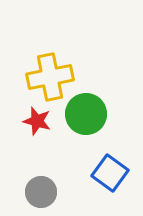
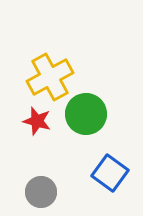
yellow cross: rotated 18 degrees counterclockwise
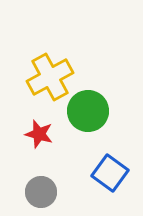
green circle: moved 2 px right, 3 px up
red star: moved 2 px right, 13 px down
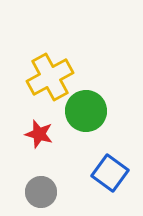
green circle: moved 2 px left
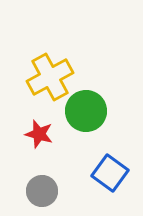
gray circle: moved 1 px right, 1 px up
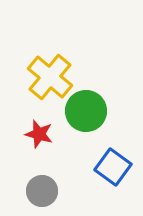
yellow cross: rotated 21 degrees counterclockwise
blue square: moved 3 px right, 6 px up
